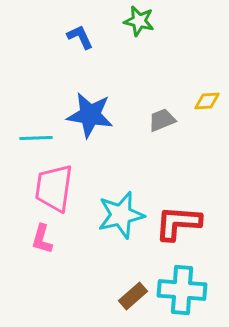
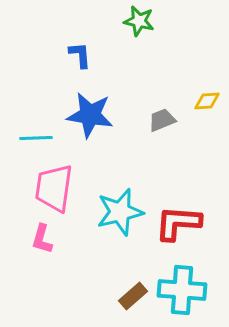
blue L-shape: moved 18 px down; rotated 20 degrees clockwise
cyan star: moved 1 px left, 3 px up
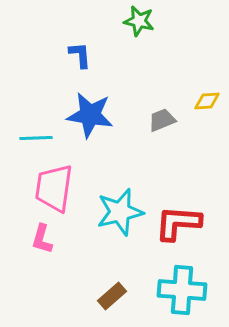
brown rectangle: moved 21 px left
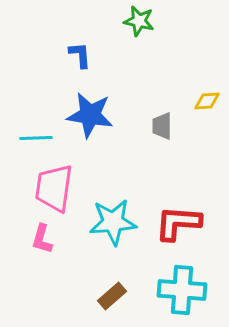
gray trapezoid: moved 6 px down; rotated 68 degrees counterclockwise
cyan star: moved 7 px left, 10 px down; rotated 9 degrees clockwise
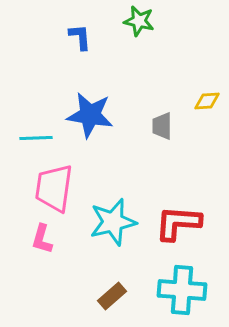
blue L-shape: moved 18 px up
cyan star: rotated 9 degrees counterclockwise
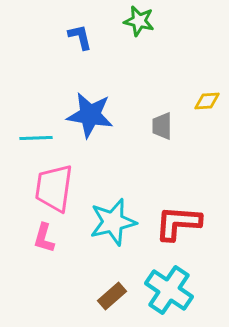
blue L-shape: rotated 8 degrees counterclockwise
pink L-shape: moved 2 px right, 1 px up
cyan cross: moved 13 px left; rotated 30 degrees clockwise
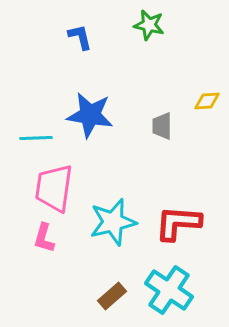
green star: moved 10 px right, 4 px down
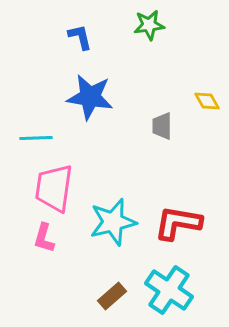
green star: rotated 20 degrees counterclockwise
yellow diamond: rotated 64 degrees clockwise
blue star: moved 18 px up
red L-shape: rotated 6 degrees clockwise
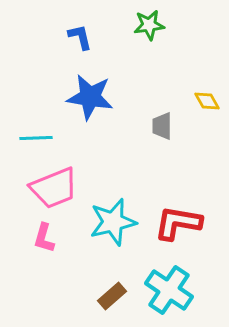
pink trapezoid: rotated 120 degrees counterclockwise
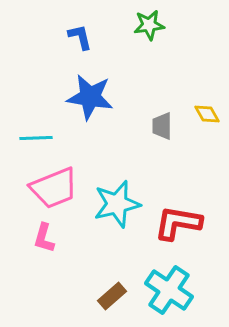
yellow diamond: moved 13 px down
cyan star: moved 4 px right, 18 px up
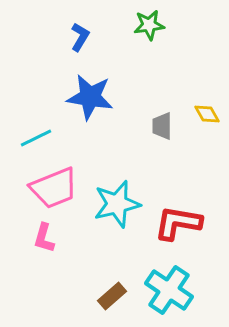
blue L-shape: rotated 44 degrees clockwise
cyan line: rotated 24 degrees counterclockwise
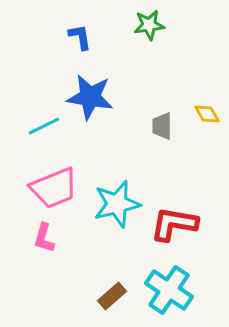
blue L-shape: rotated 40 degrees counterclockwise
cyan line: moved 8 px right, 12 px up
red L-shape: moved 4 px left, 1 px down
